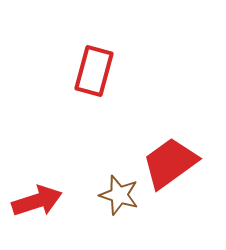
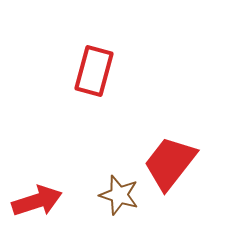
red trapezoid: rotated 16 degrees counterclockwise
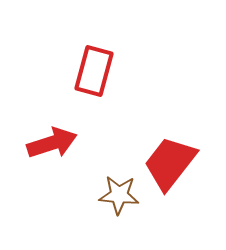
brown star: rotated 12 degrees counterclockwise
red arrow: moved 15 px right, 58 px up
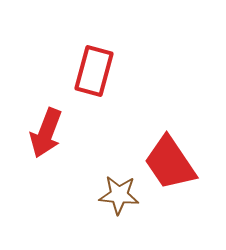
red arrow: moved 6 px left, 10 px up; rotated 129 degrees clockwise
red trapezoid: rotated 72 degrees counterclockwise
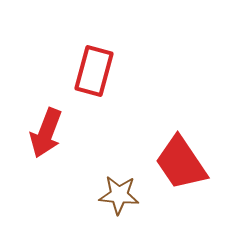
red trapezoid: moved 11 px right
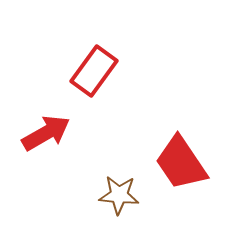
red rectangle: rotated 21 degrees clockwise
red arrow: rotated 141 degrees counterclockwise
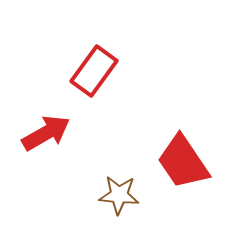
red trapezoid: moved 2 px right, 1 px up
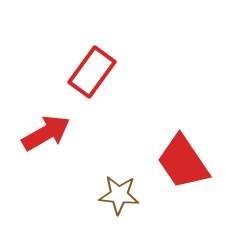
red rectangle: moved 2 px left, 1 px down
